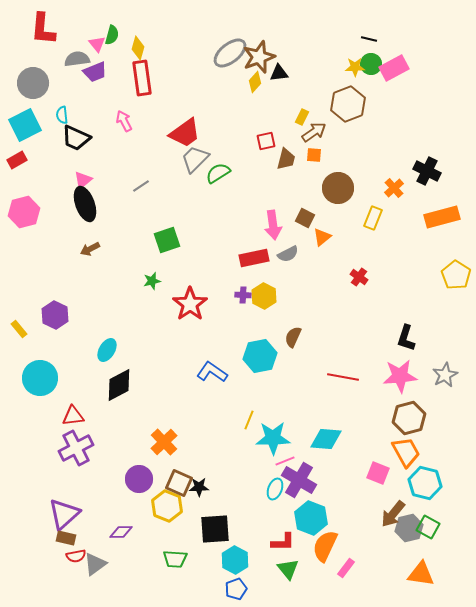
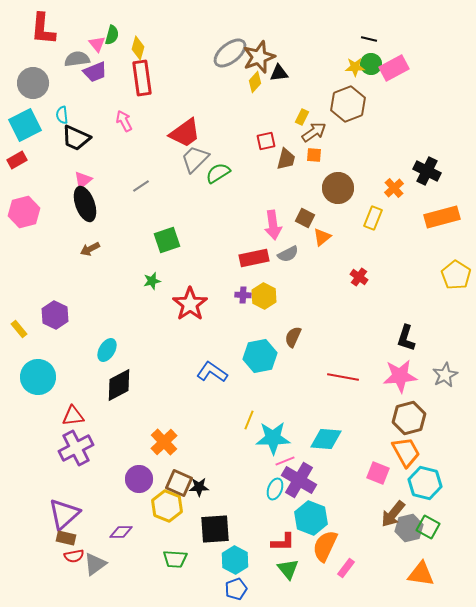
cyan circle at (40, 378): moved 2 px left, 1 px up
red semicircle at (76, 556): moved 2 px left
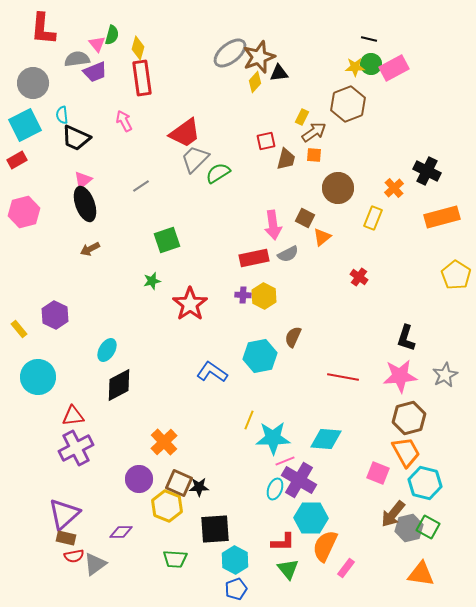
cyan hexagon at (311, 518): rotated 20 degrees counterclockwise
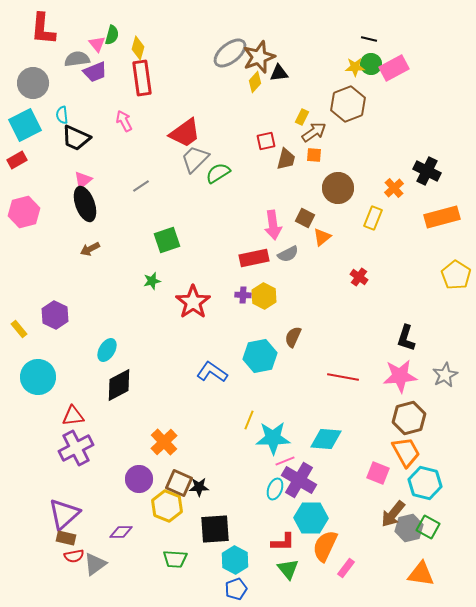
red star at (190, 304): moved 3 px right, 2 px up
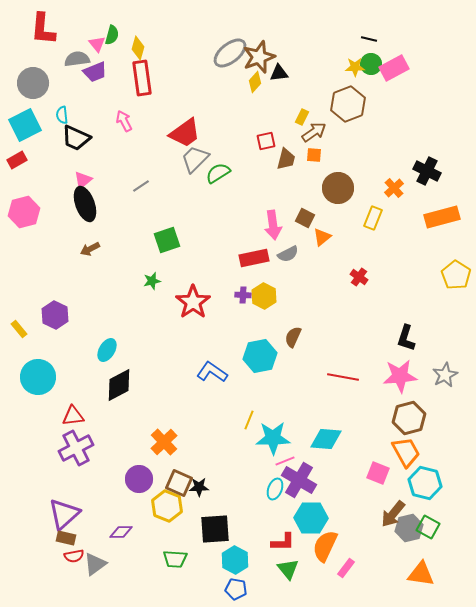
blue pentagon at (236, 589): rotated 30 degrees clockwise
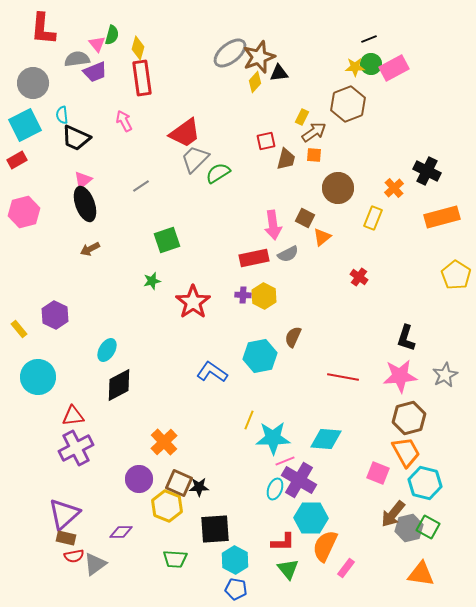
black line at (369, 39): rotated 35 degrees counterclockwise
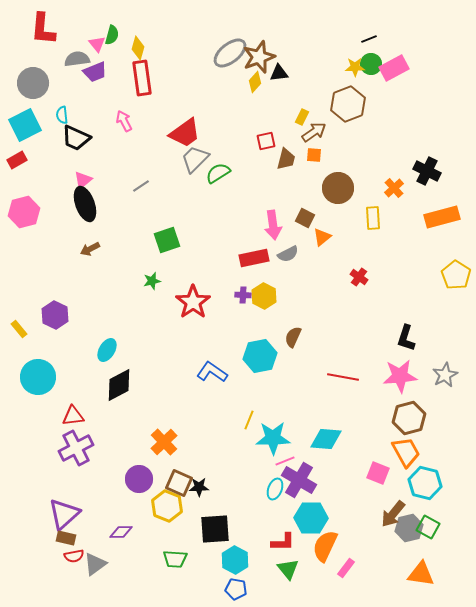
yellow rectangle at (373, 218): rotated 25 degrees counterclockwise
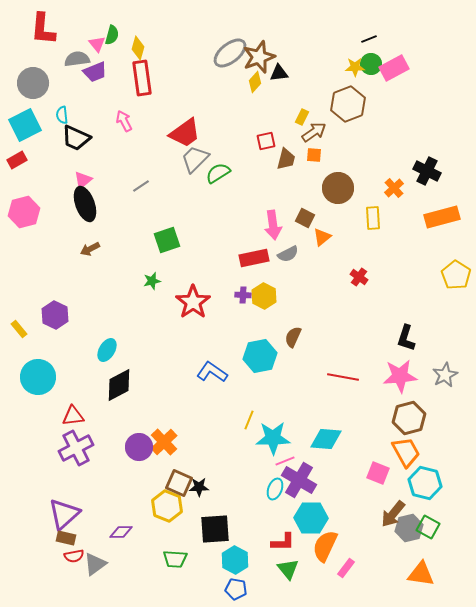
purple circle at (139, 479): moved 32 px up
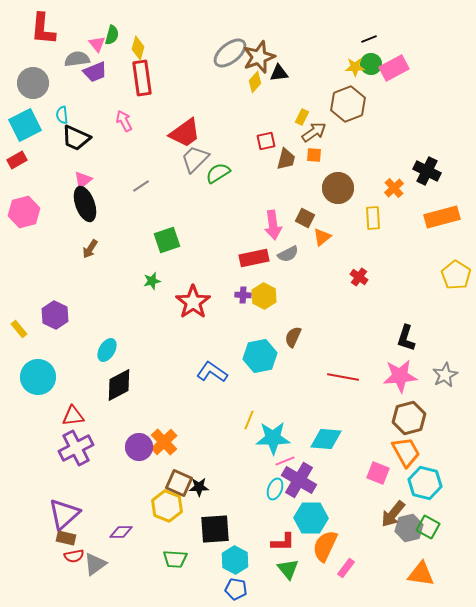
brown arrow at (90, 249): rotated 30 degrees counterclockwise
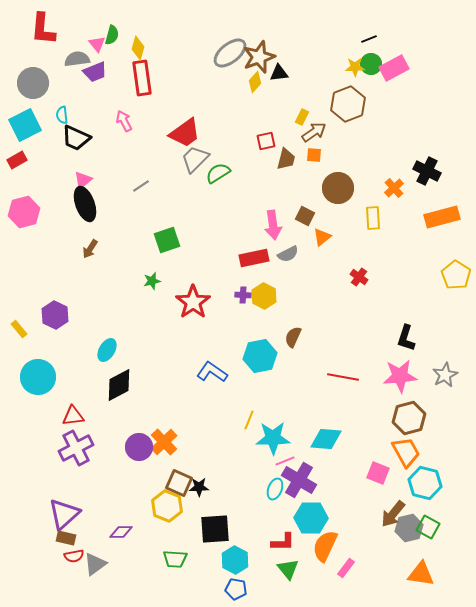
brown square at (305, 218): moved 2 px up
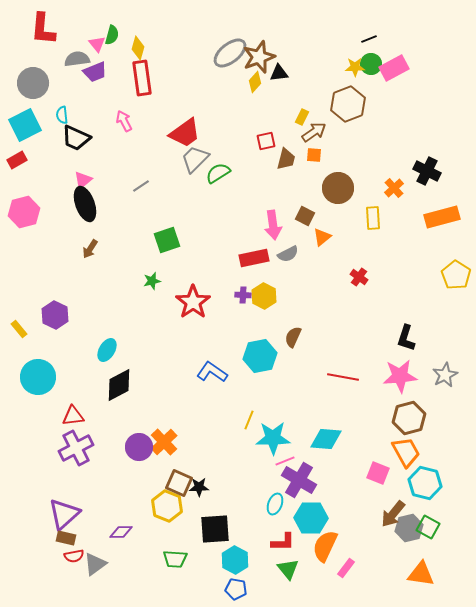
cyan ellipse at (275, 489): moved 15 px down
